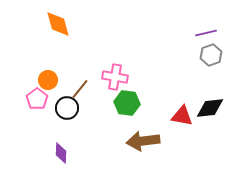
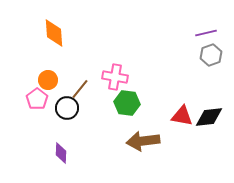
orange diamond: moved 4 px left, 9 px down; rotated 12 degrees clockwise
black diamond: moved 1 px left, 9 px down
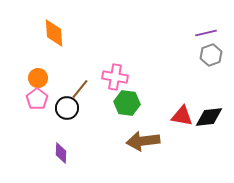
orange circle: moved 10 px left, 2 px up
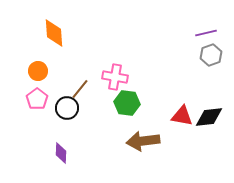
orange circle: moved 7 px up
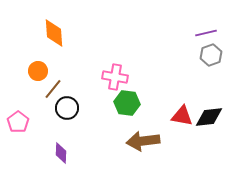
brown line: moved 27 px left
pink pentagon: moved 19 px left, 23 px down
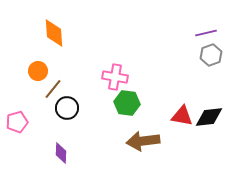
pink pentagon: moved 1 px left; rotated 20 degrees clockwise
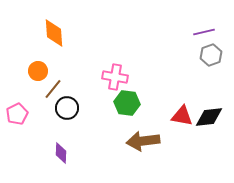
purple line: moved 2 px left, 1 px up
pink pentagon: moved 8 px up; rotated 10 degrees counterclockwise
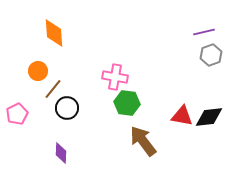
brown arrow: rotated 60 degrees clockwise
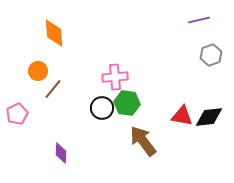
purple line: moved 5 px left, 12 px up
pink cross: rotated 15 degrees counterclockwise
black circle: moved 35 px right
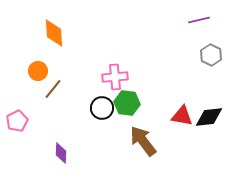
gray hexagon: rotated 15 degrees counterclockwise
pink pentagon: moved 7 px down
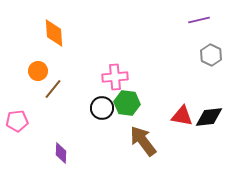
pink pentagon: rotated 20 degrees clockwise
